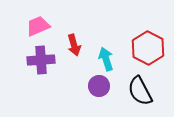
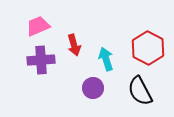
purple circle: moved 6 px left, 2 px down
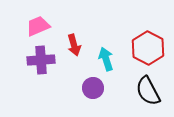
black semicircle: moved 8 px right
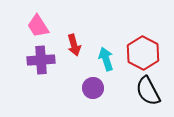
pink trapezoid: rotated 100 degrees counterclockwise
red hexagon: moved 5 px left, 5 px down
